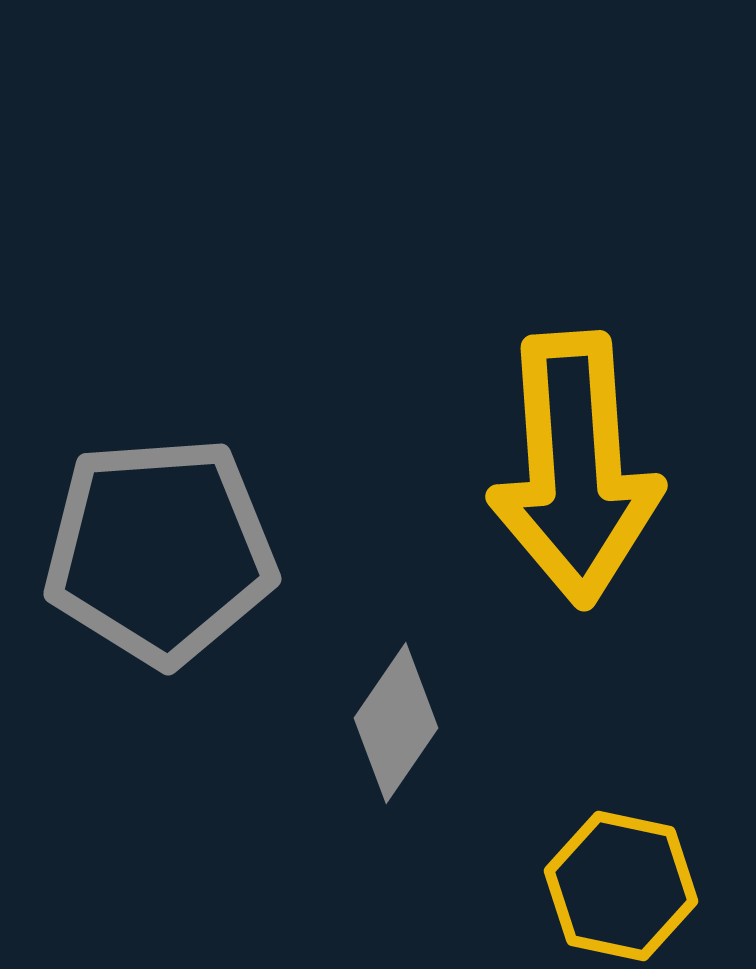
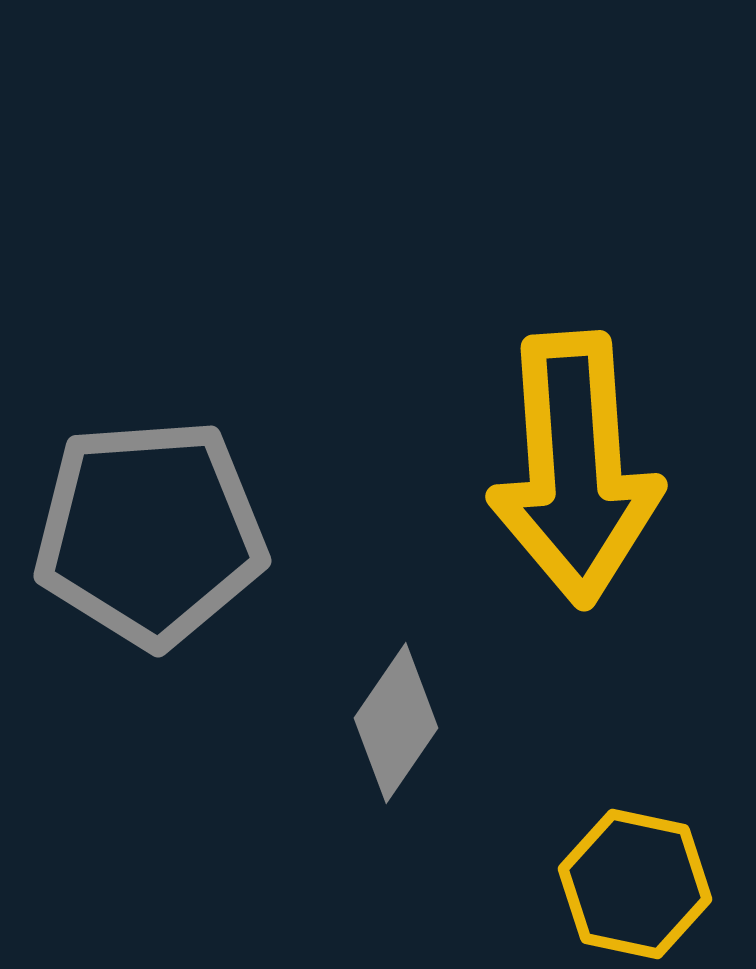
gray pentagon: moved 10 px left, 18 px up
yellow hexagon: moved 14 px right, 2 px up
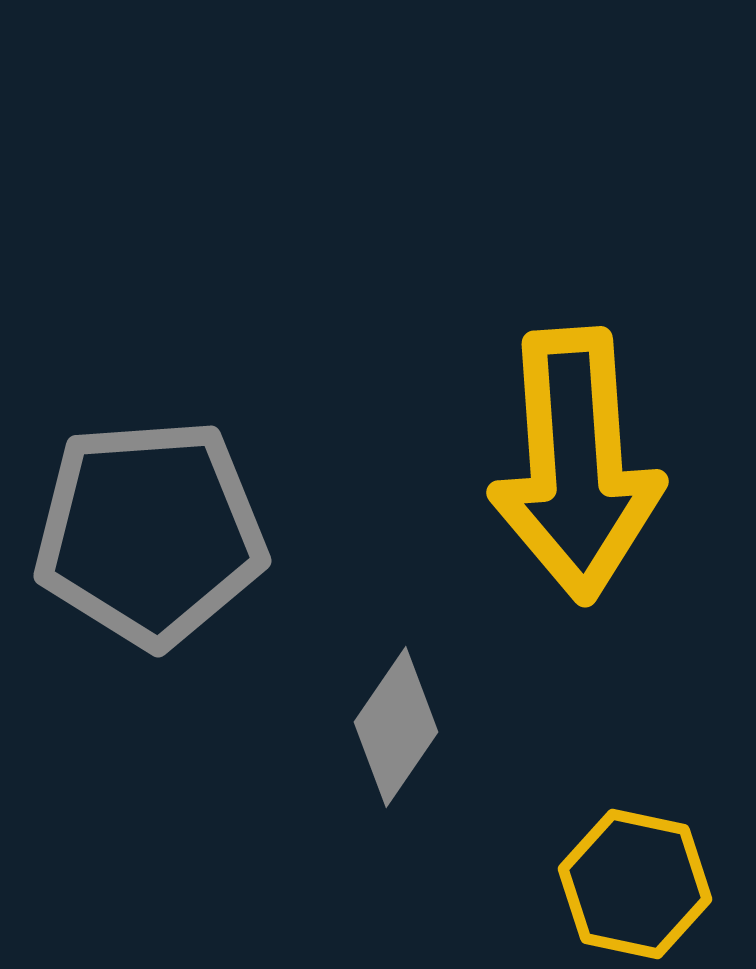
yellow arrow: moved 1 px right, 4 px up
gray diamond: moved 4 px down
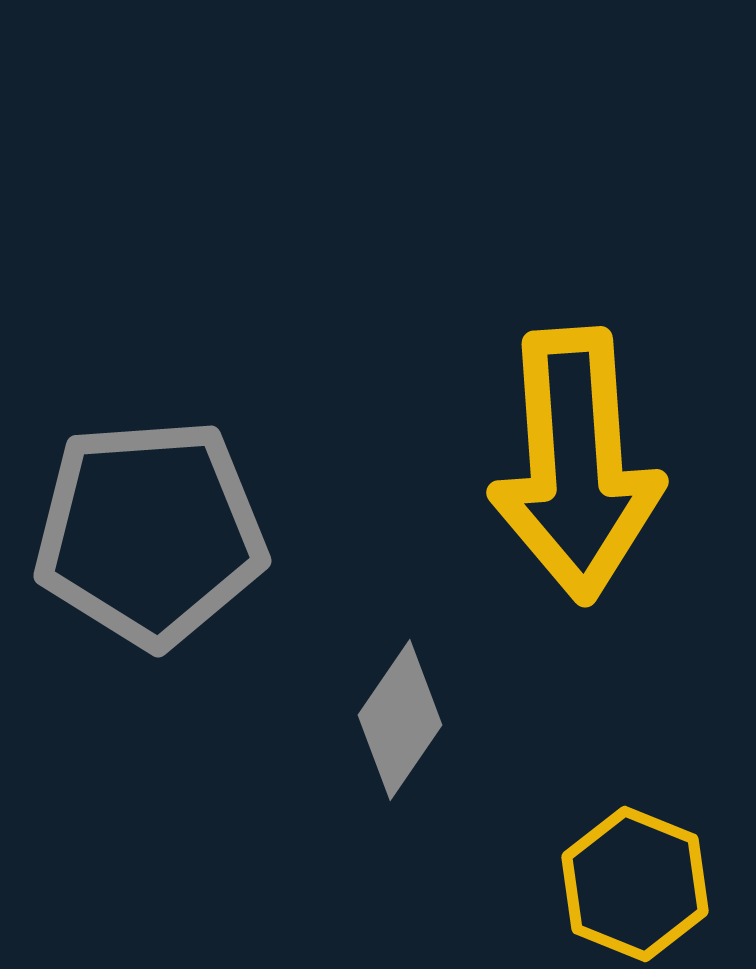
gray diamond: moved 4 px right, 7 px up
yellow hexagon: rotated 10 degrees clockwise
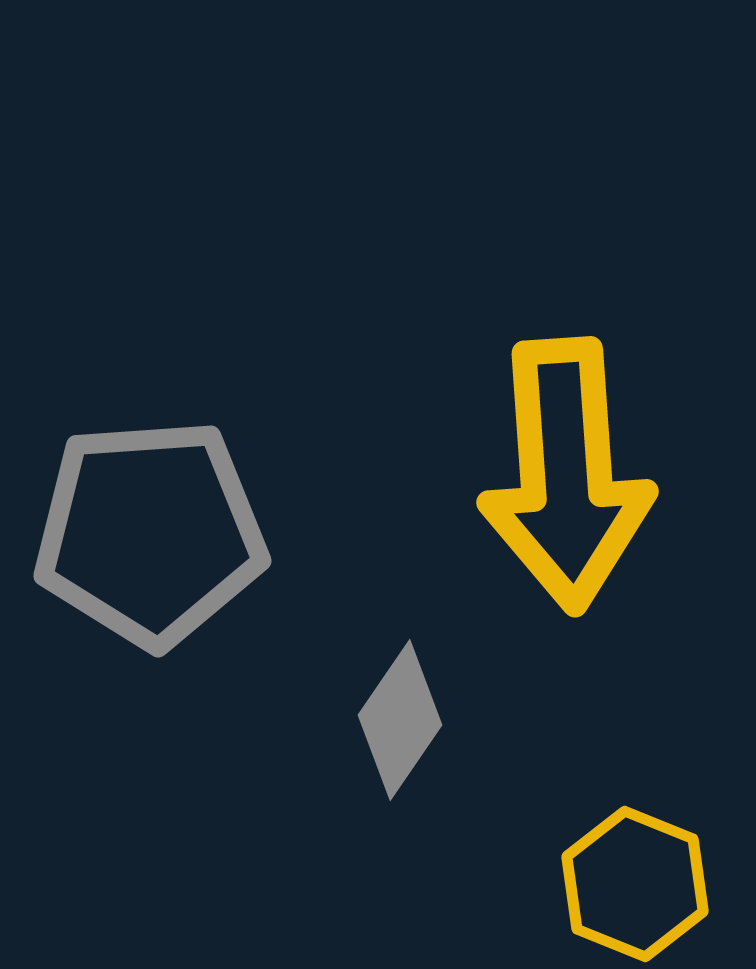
yellow arrow: moved 10 px left, 10 px down
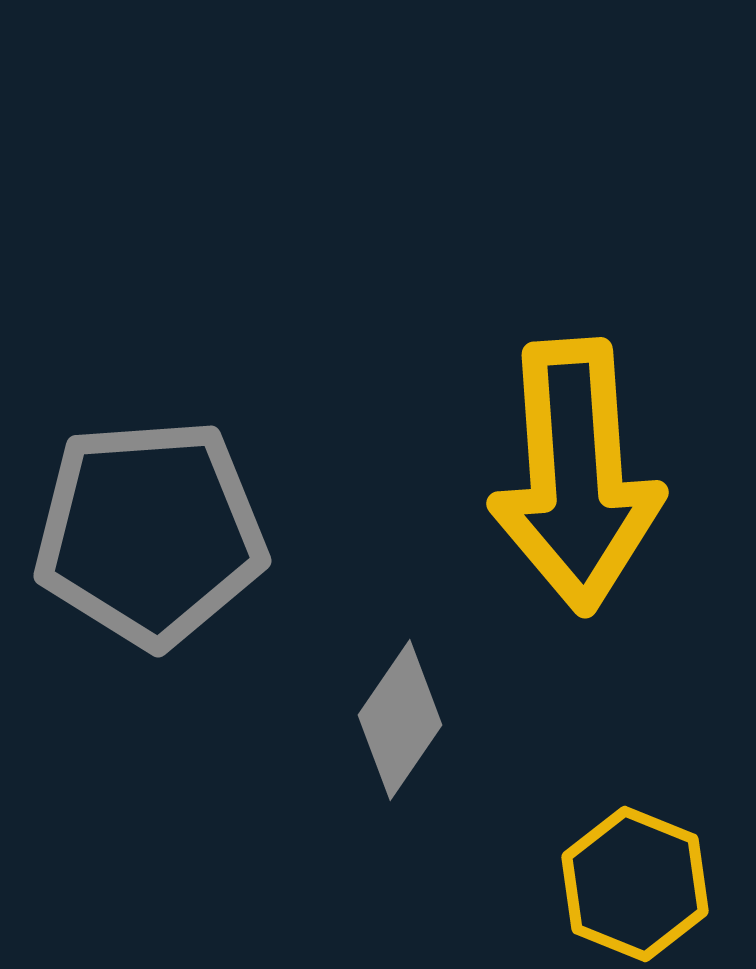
yellow arrow: moved 10 px right, 1 px down
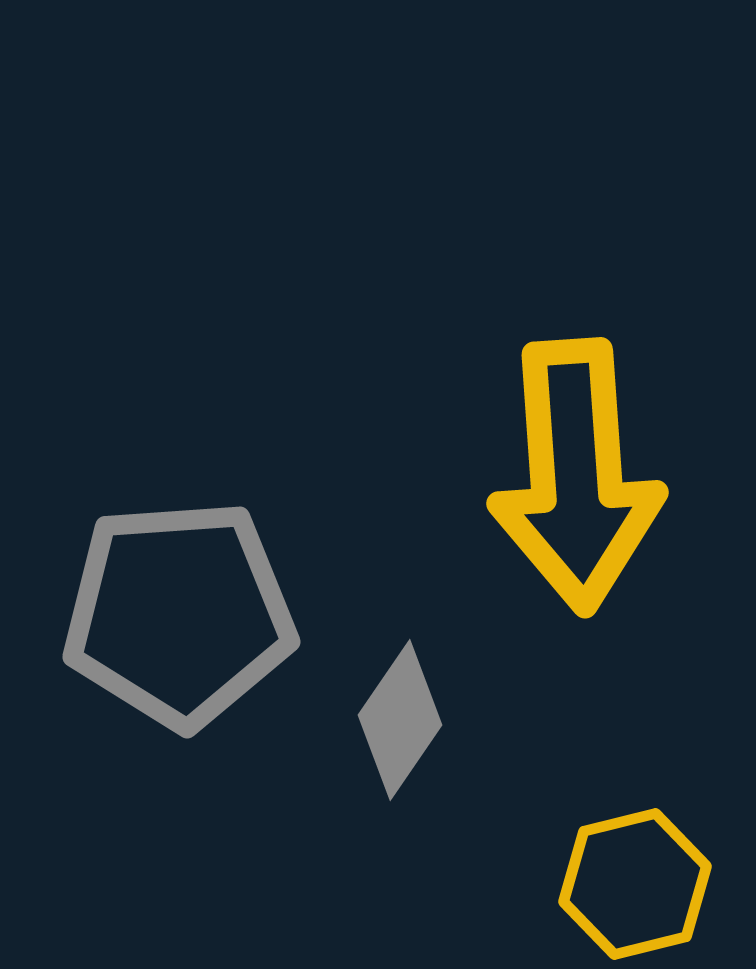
gray pentagon: moved 29 px right, 81 px down
yellow hexagon: rotated 24 degrees clockwise
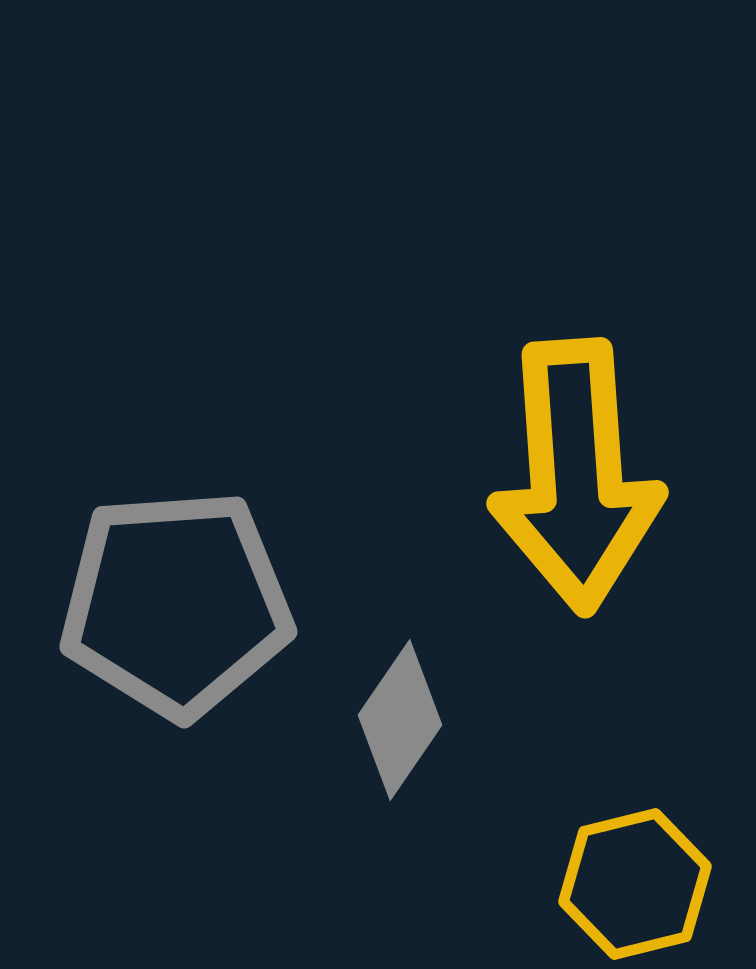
gray pentagon: moved 3 px left, 10 px up
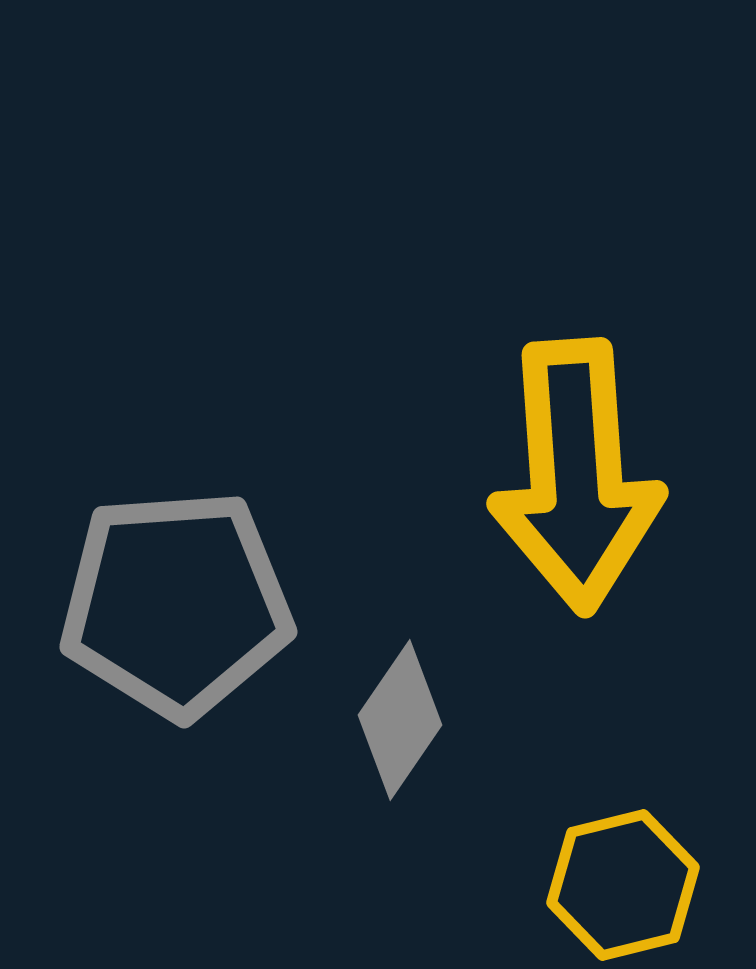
yellow hexagon: moved 12 px left, 1 px down
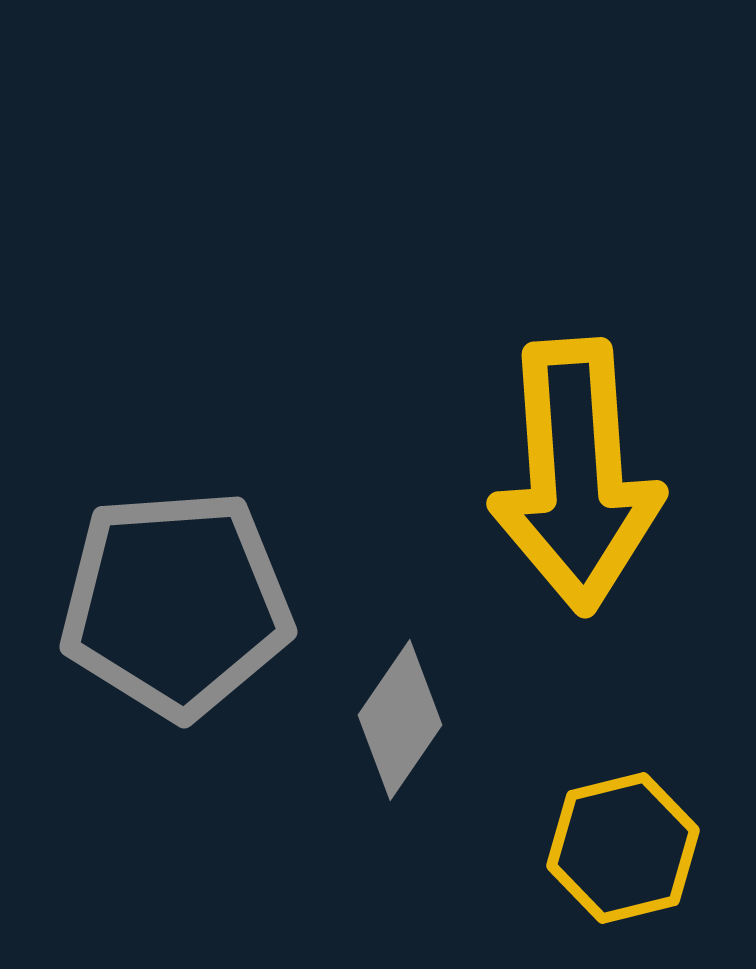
yellow hexagon: moved 37 px up
